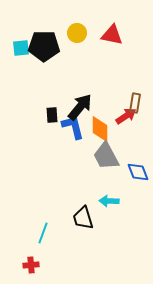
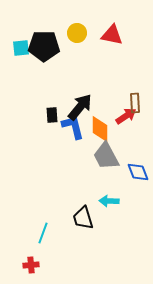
brown rectangle: rotated 12 degrees counterclockwise
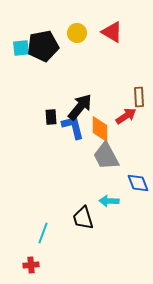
red triangle: moved 3 px up; rotated 20 degrees clockwise
black pentagon: moved 1 px left; rotated 12 degrees counterclockwise
brown rectangle: moved 4 px right, 6 px up
black rectangle: moved 1 px left, 2 px down
blue diamond: moved 11 px down
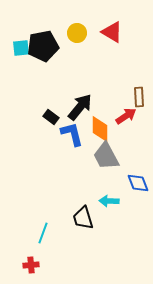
black rectangle: rotated 49 degrees counterclockwise
blue L-shape: moved 1 px left, 7 px down
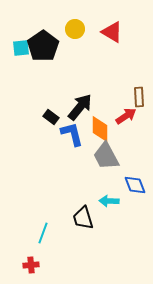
yellow circle: moved 2 px left, 4 px up
black pentagon: rotated 24 degrees counterclockwise
blue diamond: moved 3 px left, 2 px down
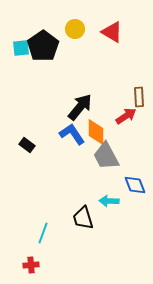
black rectangle: moved 24 px left, 28 px down
orange diamond: moved 4 px left, 3 px down
blue L-shape: rotated 20 degrees counterclockwise
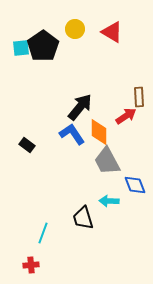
orange diamond: moved 3 px right
gray trapezoid: moved 1 px right, 5 px down
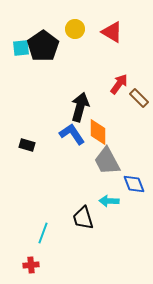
brown rectangle: moved 1 px down; rotated 42 degrees counterclockwise
black arrow: rotated 24 degrees counterclockwise
red arrow: moved 7 px left, 32 px up; rotated 20 degrees counterclockwise
orange diamond: moved 1 px left
black rectangle: rotated 21 degrees counterclockwise
blue diamond: moved 1 px left, 1 px up
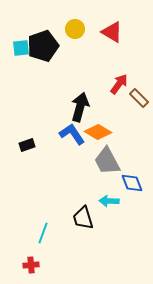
black pentagon: rotated 16 degrees clockwise
orange diamond: rotated 60 degrees counterclockwise
black rectangle: rotated 35 degrees counterclockwise
blue diamond: moved 2 px left, 1 px up
